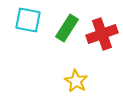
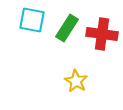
cyan square: moved 4 px right
red cross: rotated 28 degrees clockwise
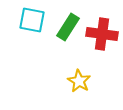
green rectangle: moved 1 px right, 1 px up
yellow star: moved 3 px right
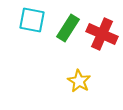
green rectangle: moved 1 px down
red cross: rotated 16 degrees clockwise
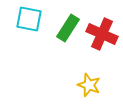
cyan square: moved 3 px left, 1 px up
yellow star: moved 10 px right, 4 px down; rotated 10 degrees counterclockwise
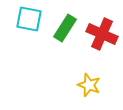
green rectangle: moved 3 px left
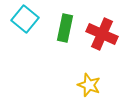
cyan square: moved 4 px left; rotated 28 degrees clockwise
green rectangle: rotated 20 degrees counterclockwise
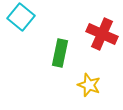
cyan square: moved 4 px left, 2 px up
green rectangle: moved 5 px left, 25 px down
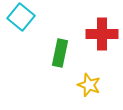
red cross: rotated 24 degrees counterclockwise
